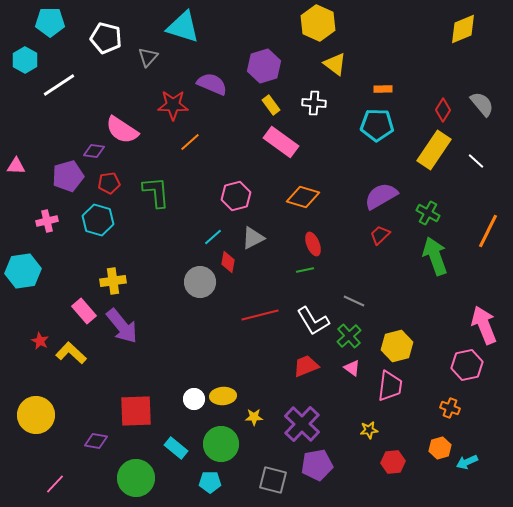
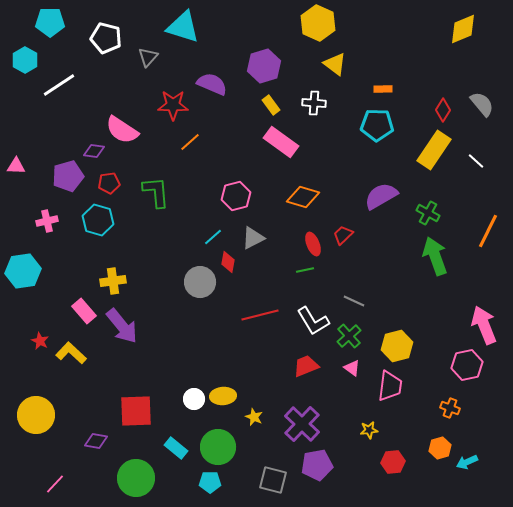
red trapezoid at (380, 235): moved 37 px left
yellow star at (254, 417): rotated 24 degrees clockwise
green circle at (221, 444): moved 3 px left, 3 px down
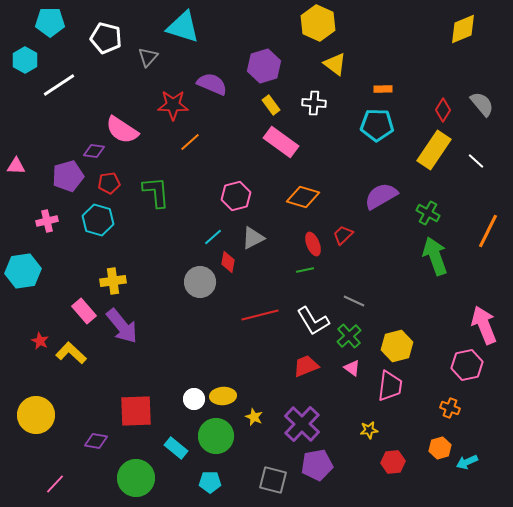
green circle at (218, 447): moved 2 px left, 11 px up
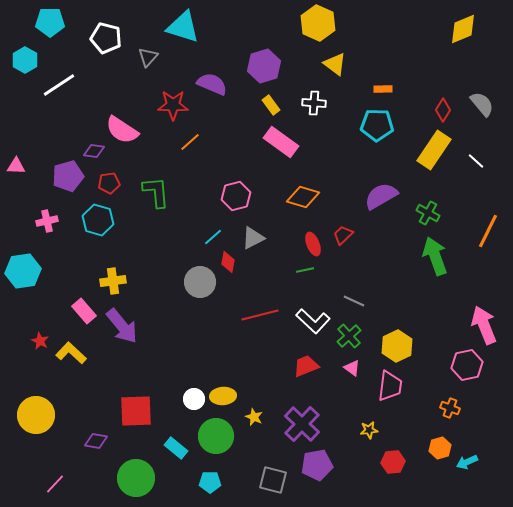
white L-shape at (313, 321): rotated 16 degrees counterclockwise
yellow hexagon at (397, 346): rotated 12 degrees counterclockwise
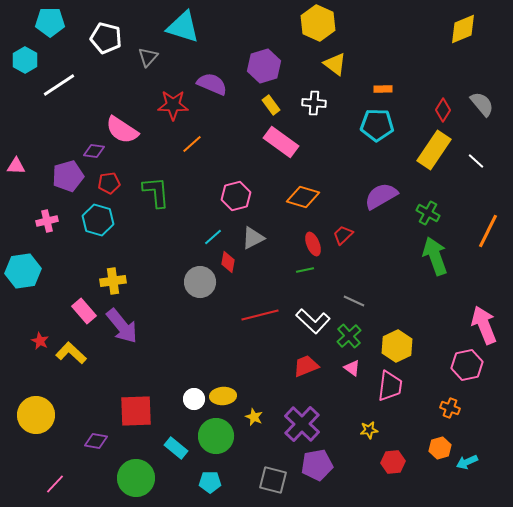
orange line at (190, 142): moved 2 px right, 2 px down
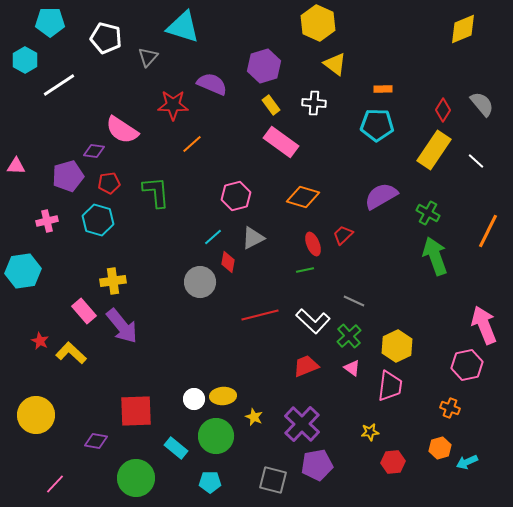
yellow star at (369, 430): moved 1 px right, 2 px down
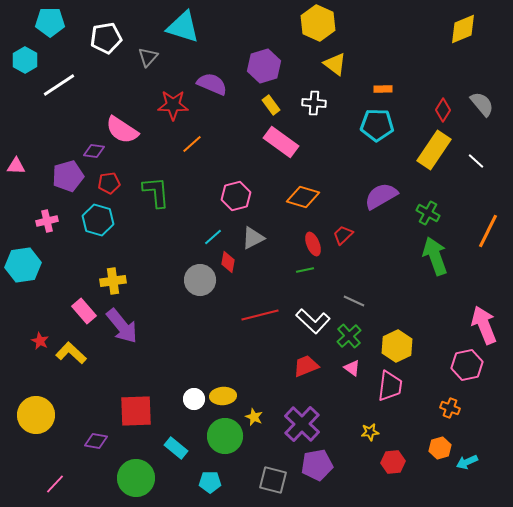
white pentagon at (106, 38): rotated 24 degrees counterclockwise
cyan hexagon at (23, 271): moved 6 px up
gray circle at (200, 282): moved 2 px up
green circle at (216, 436): moved 9 px right
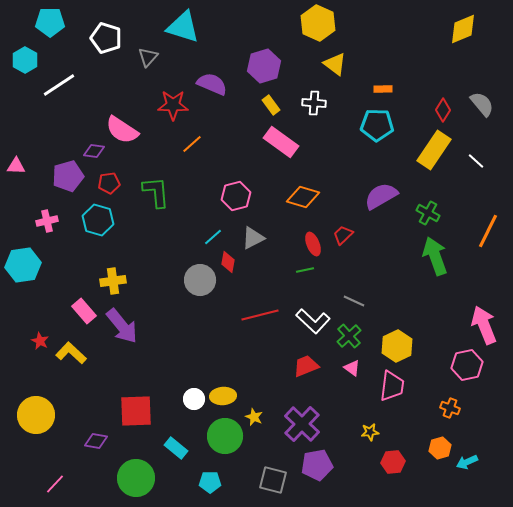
white pentagon at (106, 38): rotated 28 degrees clockwise
pink trapezoid at (390, 386): moved 2 px right
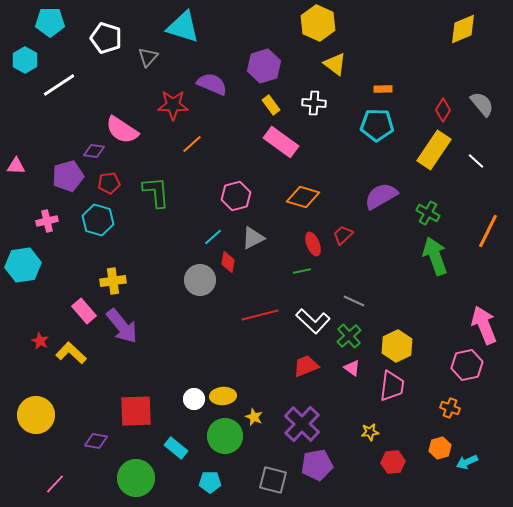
green line at (305, 270): moved 3 px left, 1 px down
